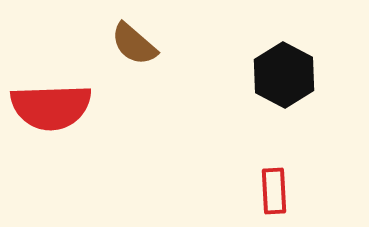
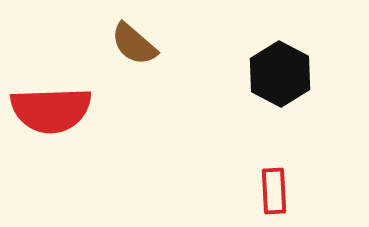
black hexagon: moved 4 px left, 1 px up
red semicircle: moved 3 px down
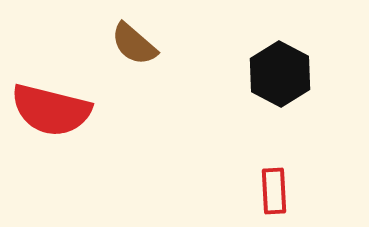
red semicircle: rotated 16 degrees clockwise
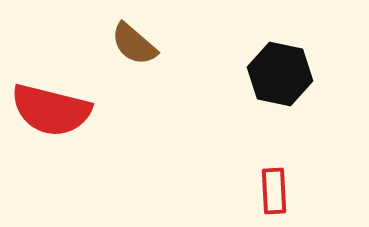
black hexagon: rotated 16 degrees counterclockwise
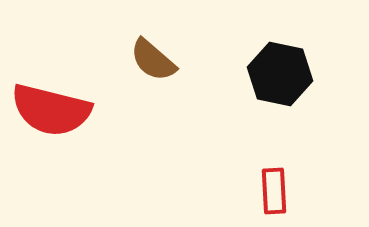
brown semicircle: moved 19 px right, 16 px down
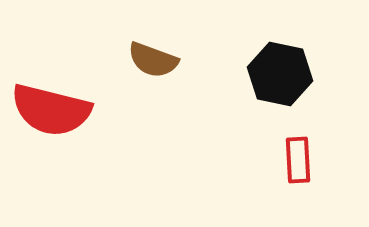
brown semicircle: rotated 21 degrees counterclockwise
red rectangle: moved 24 px right, 31 px up
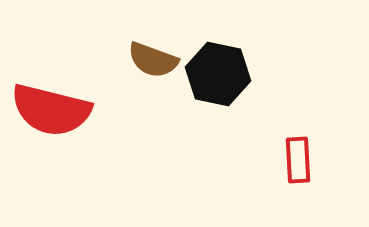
black hexagon: moved 62 px left
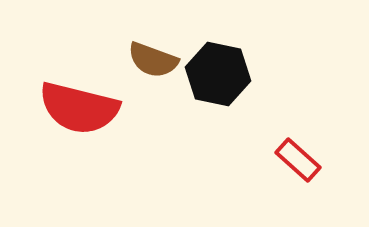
red semicircle: moved 28 px right, 2 px up
red rectangle: rotated 45 degrees counterclockwise
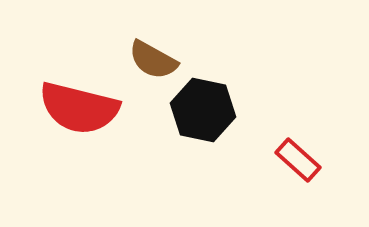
brown semicircle: rotated 9 degrees clockwise
black hexagon: moved 15 px left, 36 px down
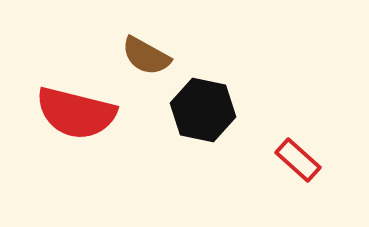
brown semicircle: moved 7 px left, 4 px up
red semicircle: moved 3 px left, 5 px down
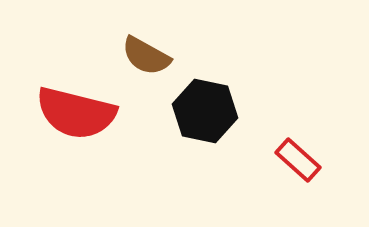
black hexagon: moved 2 px right, 1 px down
